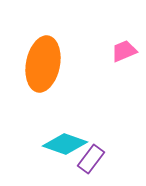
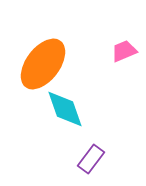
orange ellipse: rotated 26 degrees clockwise
cyan diamond: moved 35 px up; rotated 51 degrees clockwise
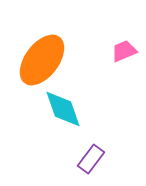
orange ellipse: moved 1 px left, 4 px up
cyan diamond: moved 2 px left
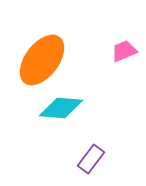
cyan diamond: moved 2 px left, 1 px up; rotated 66 degrees counterclockwise
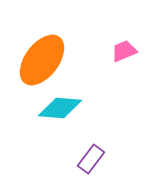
cyan diamond: moved 1 px left
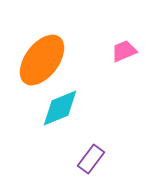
cyan diamond: rotated 27 degrees counterclockwise
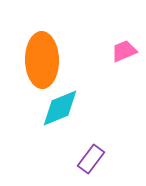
orange ellipse: rotated 38 degrees counterclockwise
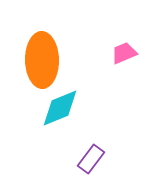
pink trapezoid: moved 2 px down
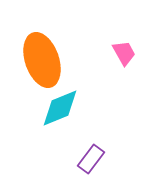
pink trapezoid: rotated 84 degrees clockwise
orange ellipse: rotated 18 degrees counterclockwise
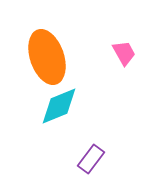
orange ellipse: moved 5 px right, 3 px up
cyan diamond: moved 1 px left, 2 px up
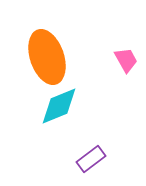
pink trapezoid: moved 2 px right, 7 px down
purple rectangle: rotated 16 degrees clockwise
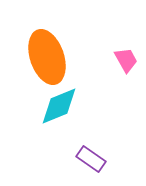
purple rectangle: rotated 72 degrees clockwise
